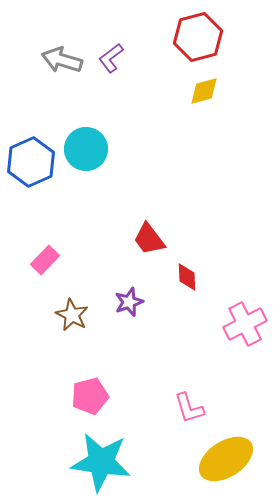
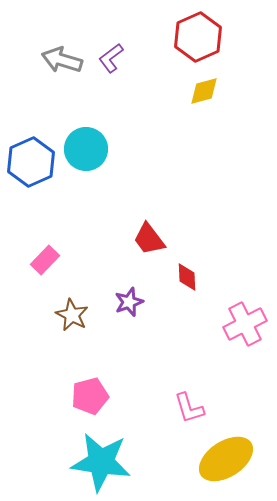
red hexagon: rotated 9 degrees counterclockwise
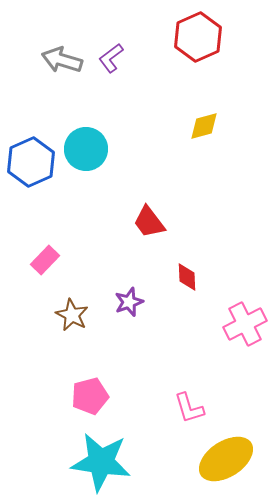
yellow diamond: moved 35 px down
red trapezoid: moved 17 px up
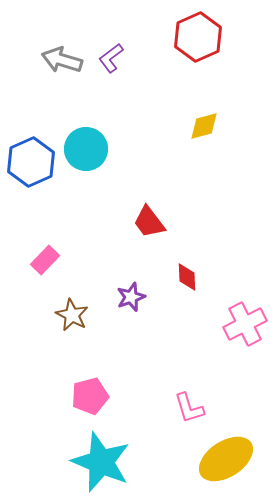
purple star: moved 2 px right, 5 px up
cyan star: rotated 14 degrees clockwise
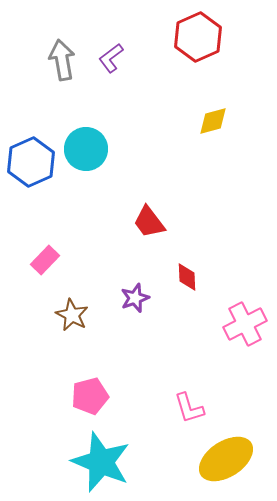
gray arrow: rotated 63 degrees clockwise
yellow diamond: moved 9 px right, 5 px up
purple star: moved 4 px right, 1 px down
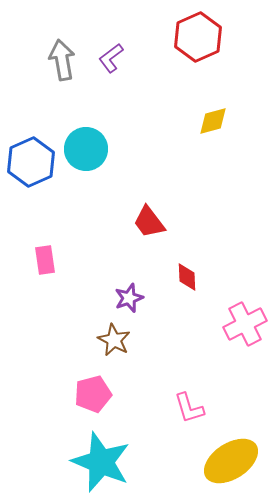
pink rectangle: rotated 52 degrees counterclockwise
purple star: moved 6 px left
brown star: moved 42 px right, 25 px down
pink pentagon: moved 3 px right, 2 px up
yellow ellipse: moved 5 px right, 2 px down
